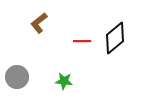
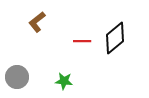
brown L-shape: moved 2 px left, 1 px up
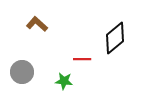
brown L-shape: moved 2 px down; rotated 80 degrees clockwise
red line: moved 18 px down
gray circle: moved 5 px right, 5 px up
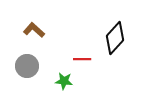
brown L-shape: moved 3 px left, 6 px down
black diamond: rotated 8 degrees counterclockwise
gray circle: moved 5 px right, 6 px up
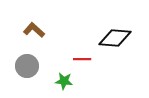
black diamond: rotated 52 degrees clockwise
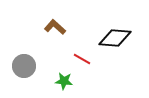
brown L-shape: moved 21 px right, 3 px up
red line: rotated 30 degrees clockwise
gray circle: moved 3 px left
